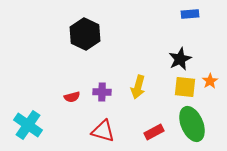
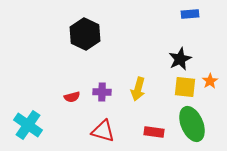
yellow arrow: moved 2 px down
red rectangle: rotated 36 degrees clockwise
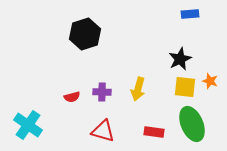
black hexagon: rotated 16 degrees clockwise
orange star: rotated 21 degrees counterclockwise
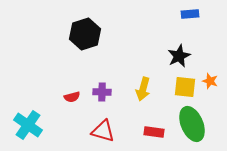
black star: moved 1 px left, 3 px up
yellow arrow: moved 5 px right
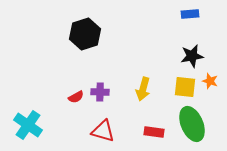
black star: moved 13 px right; rotated 15 degrees clockwise
purple cross: moved 2 px left
red semicircle: moved 4 px right; rotated 14 degrees counterclockwise
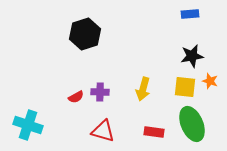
cyan cross: rotated 16 degrees counterclockwise
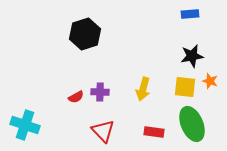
cyan cross: moved 3 px left
red triangle: rotated 30 degrees clockwise
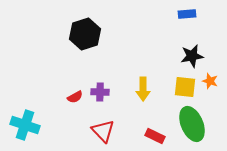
blue rectangle: moved 3 px left
yellow arrow: rotated 15 degrees counterclockwise
red semicircle: moved 1 px left
red rectangle: moved 1 px right, 4 px down; rotated 18 degrees clockwise
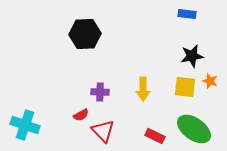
blue rectangle: rotated 12 degrees clockwise
black hexagon: rotated 16 degrees clockwise
red semicircle: moved 6 px right, 18 px down
green ellipse: moved 2 px right, 5 px down; rotated 32 degrees counterclockwise
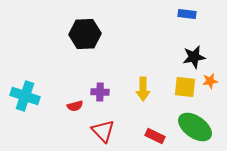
black star: moved 2 px right, 1 px down
orange star: rotated 28 degrees counterclockwise
red semicircle: moved 6 px left, 9 px up; rotated 14 degrees clockwise
cyan cross: moved 29 px up
green ellipse: moved 1 px right, 2 px up
